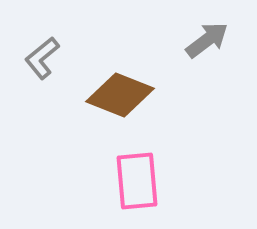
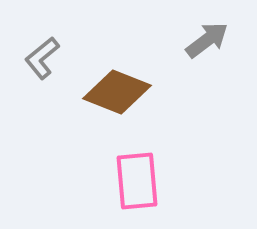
brown diamond: moved 3 px left, 3 px up
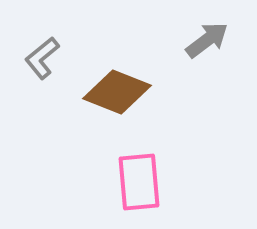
pink rectangle: moved 2 px right, 1 px down
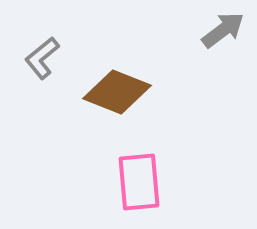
gray arrow: moved 16 px right, 10 px up
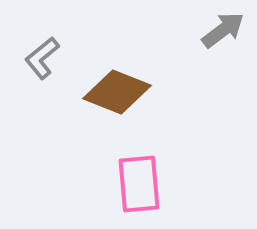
pink rectangle: moved 2 px down
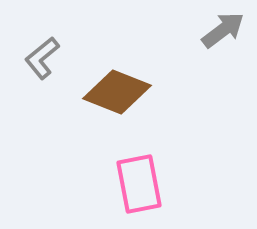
pink rectangle: rotated 6 degrees counterclockwise
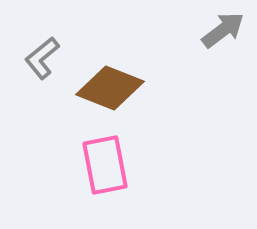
brown diamond: moved 7 px left, 4 px up
pink rectangle: moved 34 px left, 19 px up
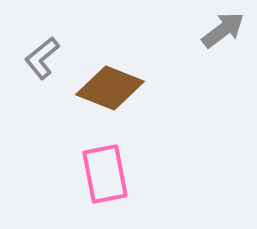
pink rectangle: moved 9 px down
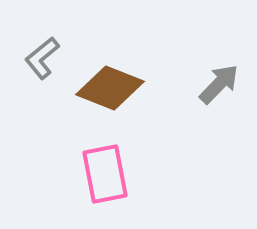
gray arrow: moved 4 px left, 54 px down; rotated 9 degrees counterclockwise
